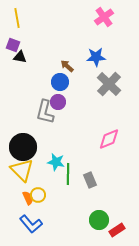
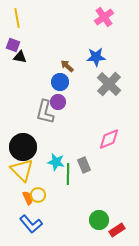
gray rectangle: moved 6 px left, 15 px up
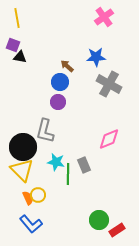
gray cross: rotated 15 degrees counterclockwise
gray L-shape: moved 19 px down
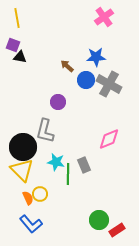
blue circle: moved 26 px right, 2 px up
yellow circle: moved 2 px right, 1 px up
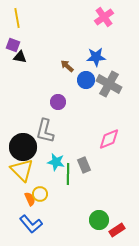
orange semicircle: moved 2 px right, 1 px down
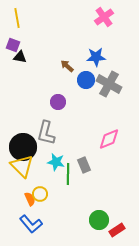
gray L-shape: moved 1 px right, 2 px down
yellow triangle: moved 4 px up
